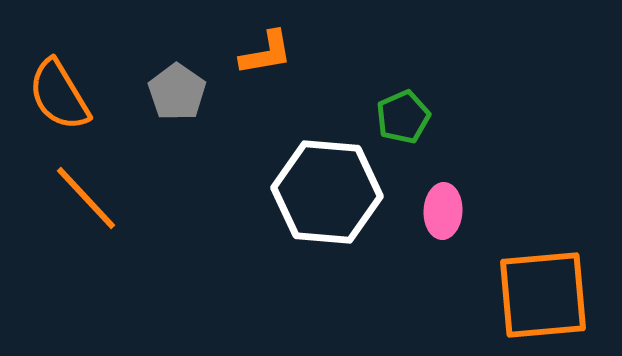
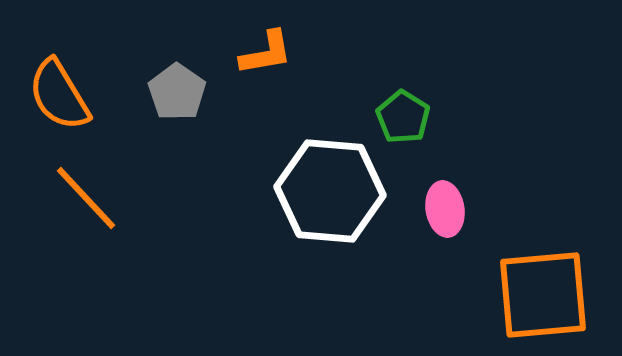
green pentagon: rotated 16 degrees counterclockwise
white hexagon: moved 3 px right, 1 px up
pink ellipse: moved 2 px right, 2 px up; rotated 12 degrees counterclockwise
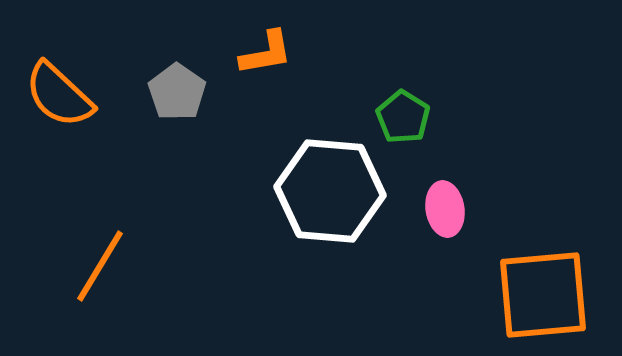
orange semicircle: rotated 16 degrees counterclockwise
orange line: moved 14 px right, 68 px down; rotated 74 degrees clockwise
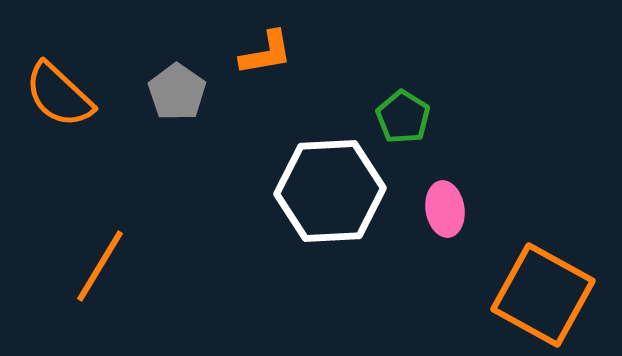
white hexagon: rotated 8 degrees counterclockwise
orange square: rotated 34 degrees clockwise
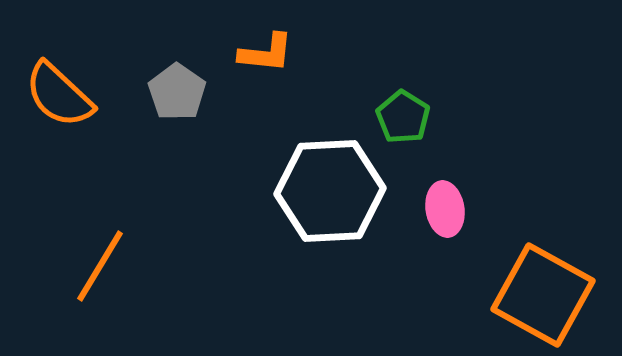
orange L-shape: rotated 16 degrees clockwise
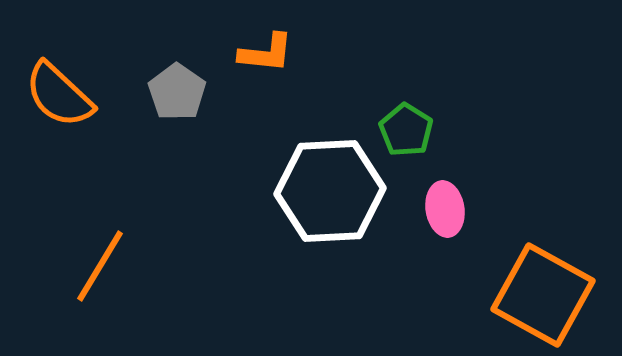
green pentagon: moved 3 px right, 13 px down
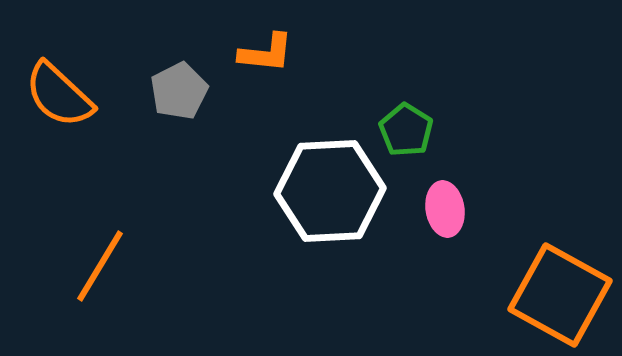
gray pentagon: moved 2 px right, 1 px up; rotated 10 degrees clockwise
orange square: moved 17 px right
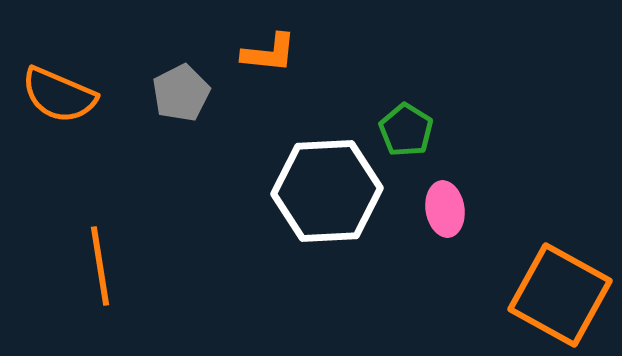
orange L-shape: moved 3 px right
gray pentagon: moved 2 px right, 2 px down
orange semicircle: rotated 20 degrees counterclockwise
white hexagon: moved 3 px left
orange line: rotated 40 degrees counterclockwise
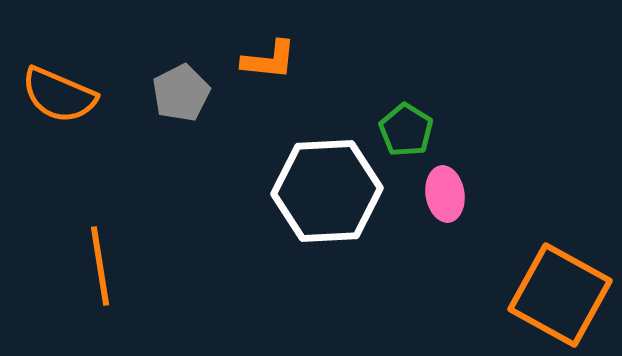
orange L-shape: moved 7 px down
pink ellipse: moved 15 px up
